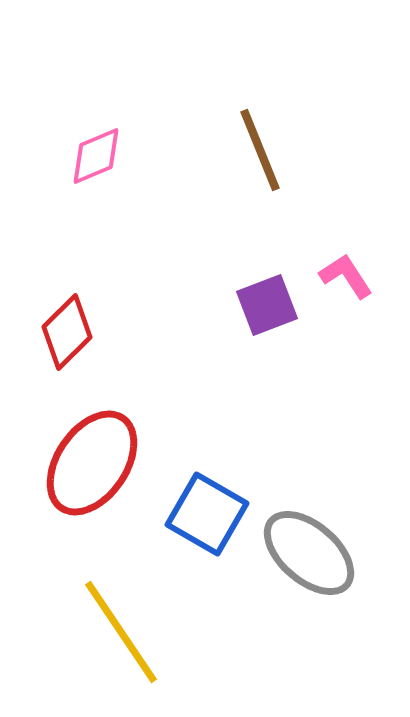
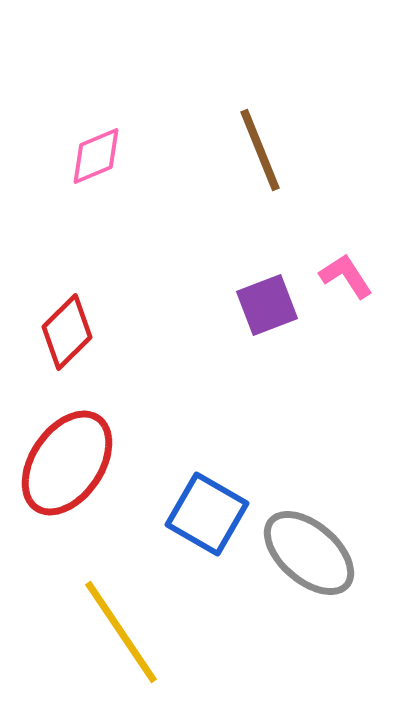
red ellipse: moved 25 px left
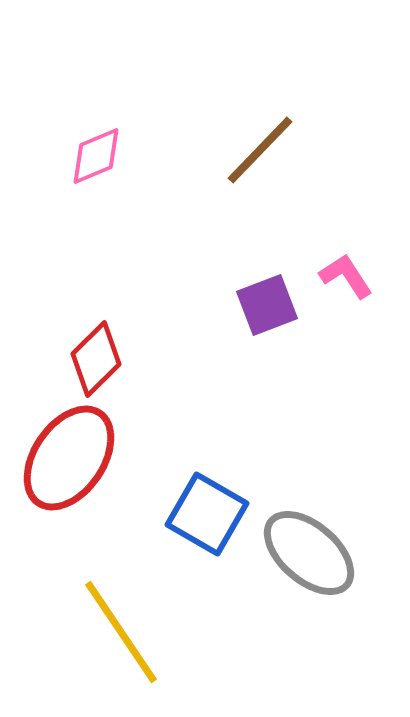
brown line: rotated 66 degrees clockwise
red diamond: moved 29 px right, 27 px down
red ellipse: moved 2 px right, 5 px up
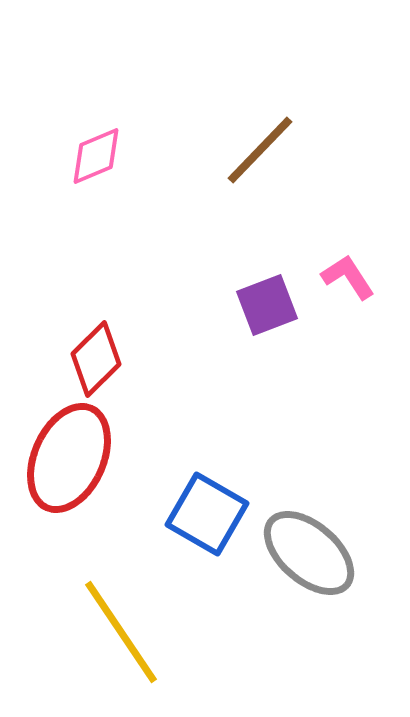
pink L-shape: moved 2 px right, 1 px down
red ellipse: rotated 10 degrees counterclockwise
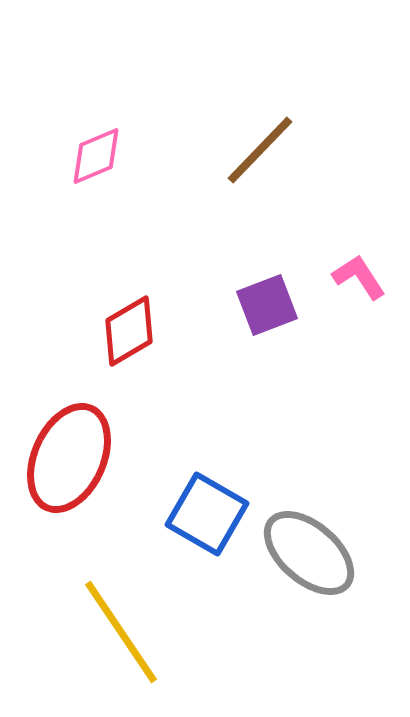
pink L-shape: moved 11 px right
red diamond: moved 33 px right, 28 px up; rotated 14 degrees clockwise
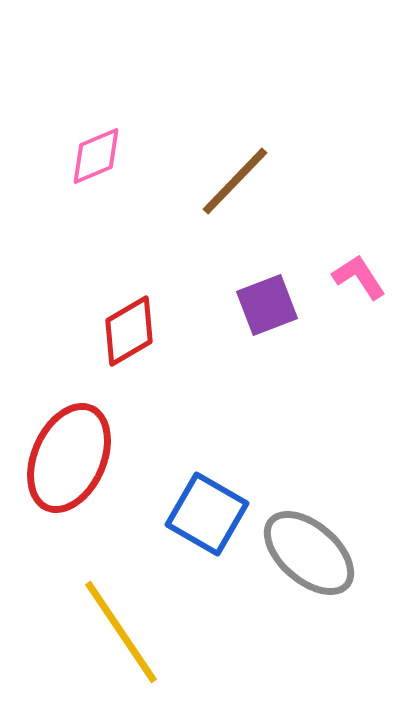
brown line: moved 25 px left, 31 px down
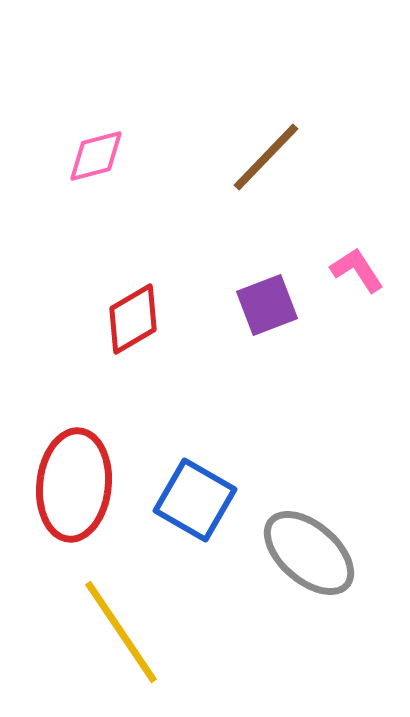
pink diamond: rotated 8 degrees clockwise
brown line: moved 31 px right, 24 px up
pink L-shape: moved 2 px left, 7 px up
red diamond: moved 4 px right, 12 px up
red ellipse: moved 5 px right, 27 px down; rotated 18 degrees counterclockwise
blue square: moved 12 px left, 14 px up
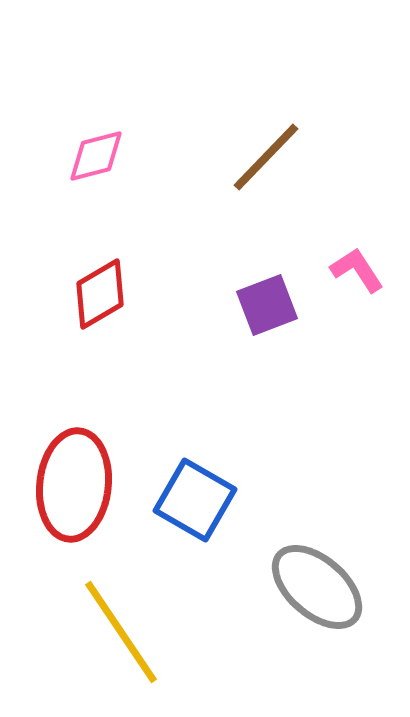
red diamond: moved 33 px left, 25 px up
gray ellipse: moved 8 px right, 34 px down
